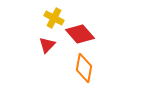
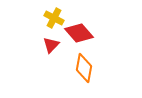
red diamond: moved 1 px left, 1 px up
red triangle: moved 4 px right
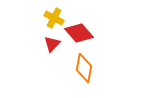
red triangle: moved 1 px right, 1 px up
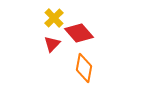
yellow cross: rotated 18 degrees clockwise
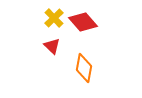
red diamond: moved 4 px right, 11 px up
red triangle: moved 2 px down; rotated 30 degrees counterclockwise
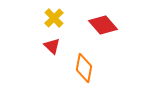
red diamond: moved 20 px right, 3 px down
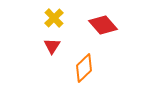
red triangle: rotated 18 degrees clockwise
orange diamond: rotated 36 degrees clockwise
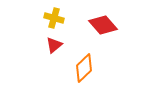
yellow cross: rotated 30 degrees counterclockwise
red triangle: moved 2 px right, 1 px up; rotated 18 degrees clockwise
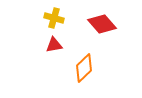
red diamond: moved 1 px left, 1 px up
red triangle: rotated 30 degrees clockwise
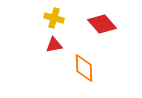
orange diamond: rotated 48 degrees counterclockwise
